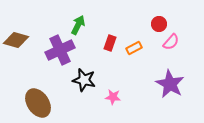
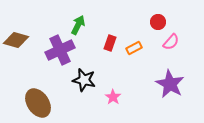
red circle: moved 1 px left, 2 px up
pink star: rotated 28 degrees clockwise
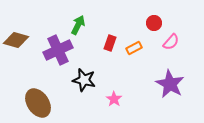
red circle: moved 4 px left, 1 px down
purple cross: moved 2 px left
pink star: moved 1 px right, 2 px down
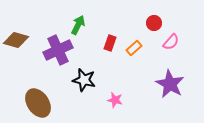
orange rectangle: rotated 14 degrees counterclockwise
pink star: moved 1 px right, 1 px down; rotated 21 degrees counterclockwise
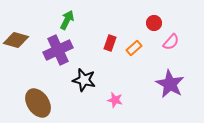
green arrow: moved 11 px left, 5 px up
